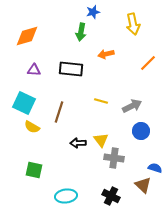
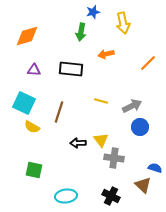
yellow arrow: moved 10 px left, 1 px up
blue circle: moved 1 px left, 4 px up
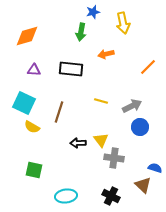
orange line: moved 4 px down
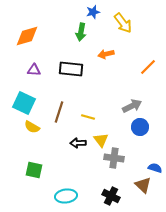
yellow arrow: rotated 25 degrees counterclockwise
yellow line: moved 13 px left, 16 px down
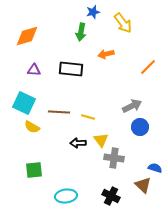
brown line: rotated 75 degrees clockwise
green square: rotated 18 degrees counterclockwise
